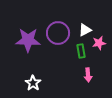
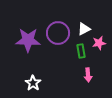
white triangle: moved 1 px left, 1 px up
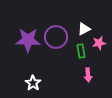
purple circle: moved 2 px left, 4 px down
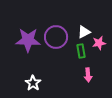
white triangle: moved 3 px down
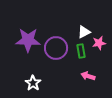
purple circle: moved 11 px down
pink arrow: moved 1 px down; rotated 112 degrees clockwise
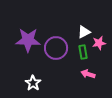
green rectangle: moved 2 px right, 1 px down
pink arrow: moved 2 px up
